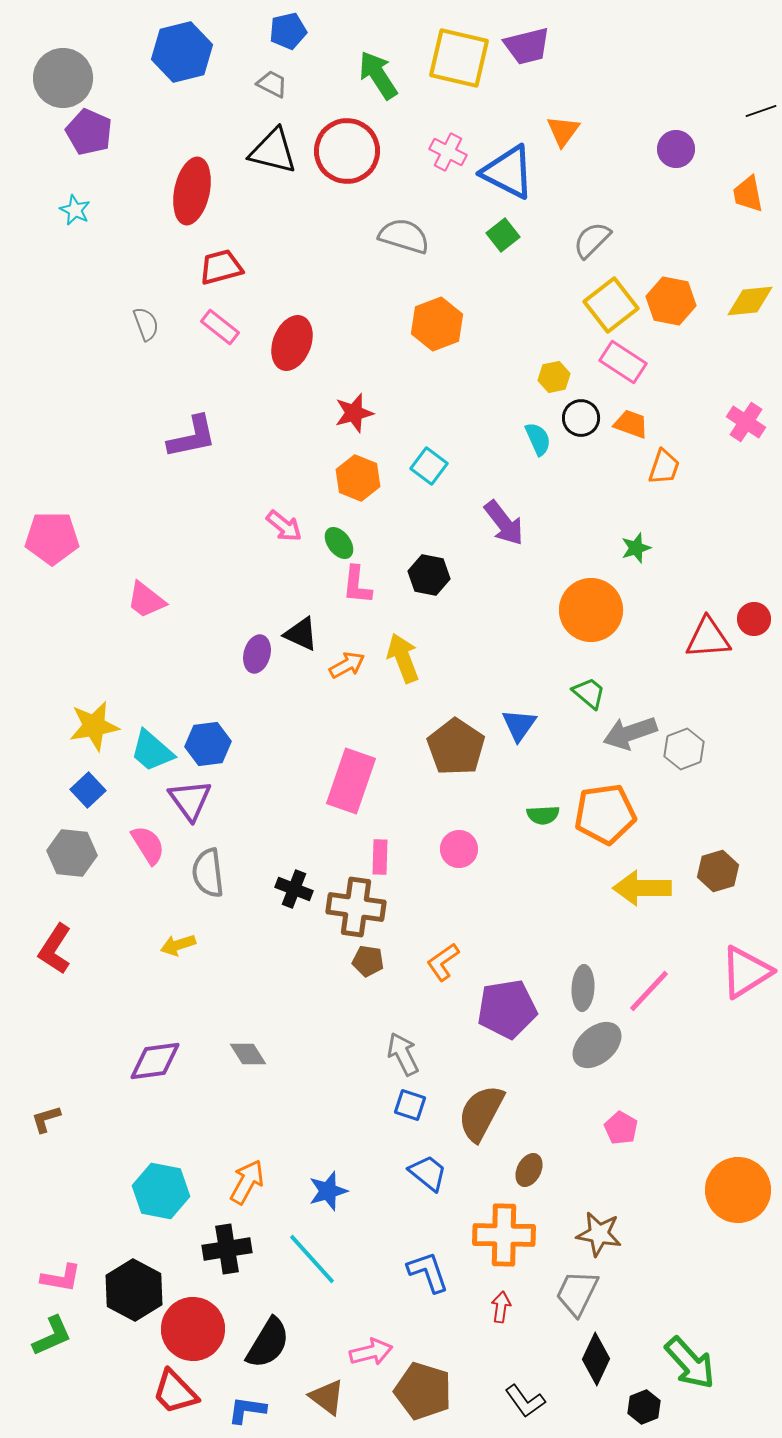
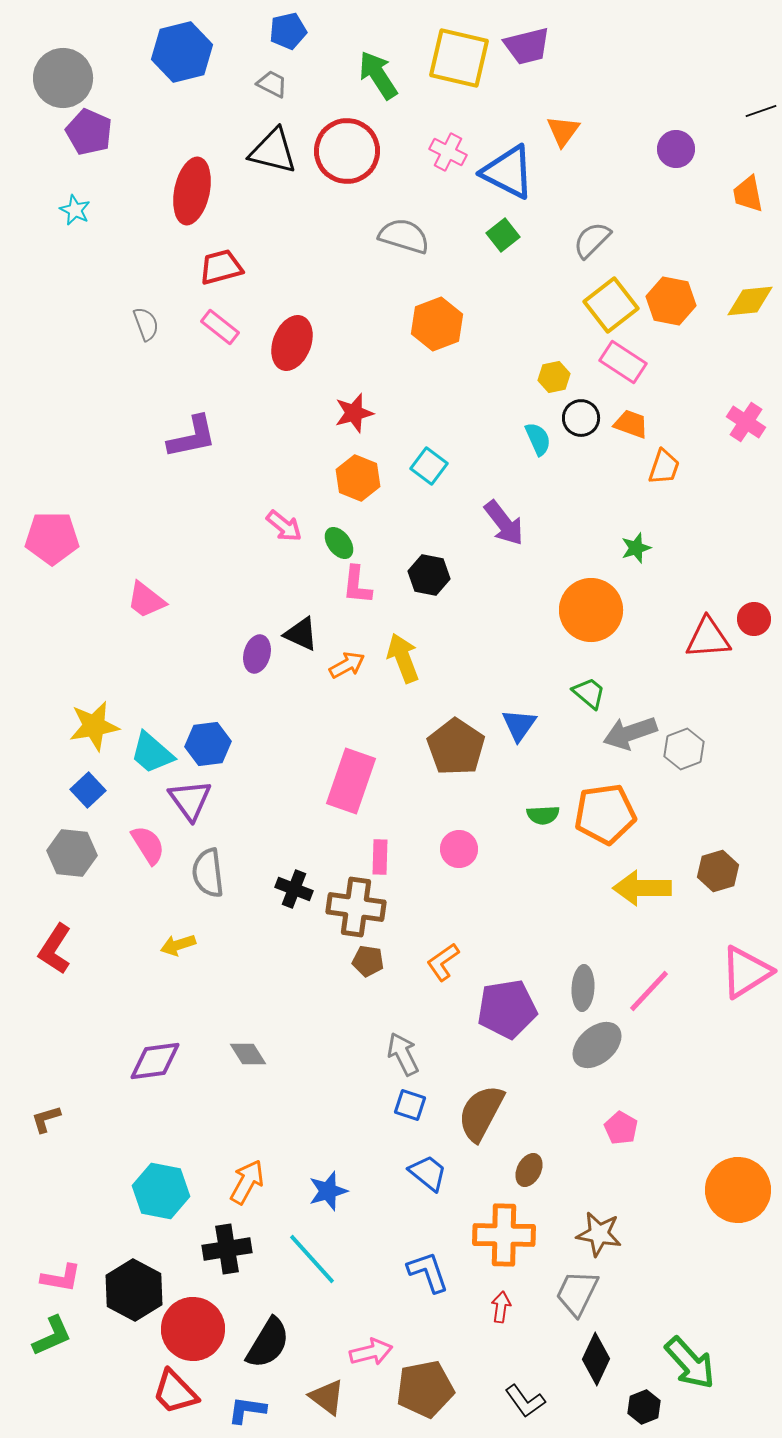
cyan trapezoid at (152, 751): moved 2 px down
brown pentagon at (423, 1391): moved 2 px right, 2 px up; rotated 28 degrees counterclockwise
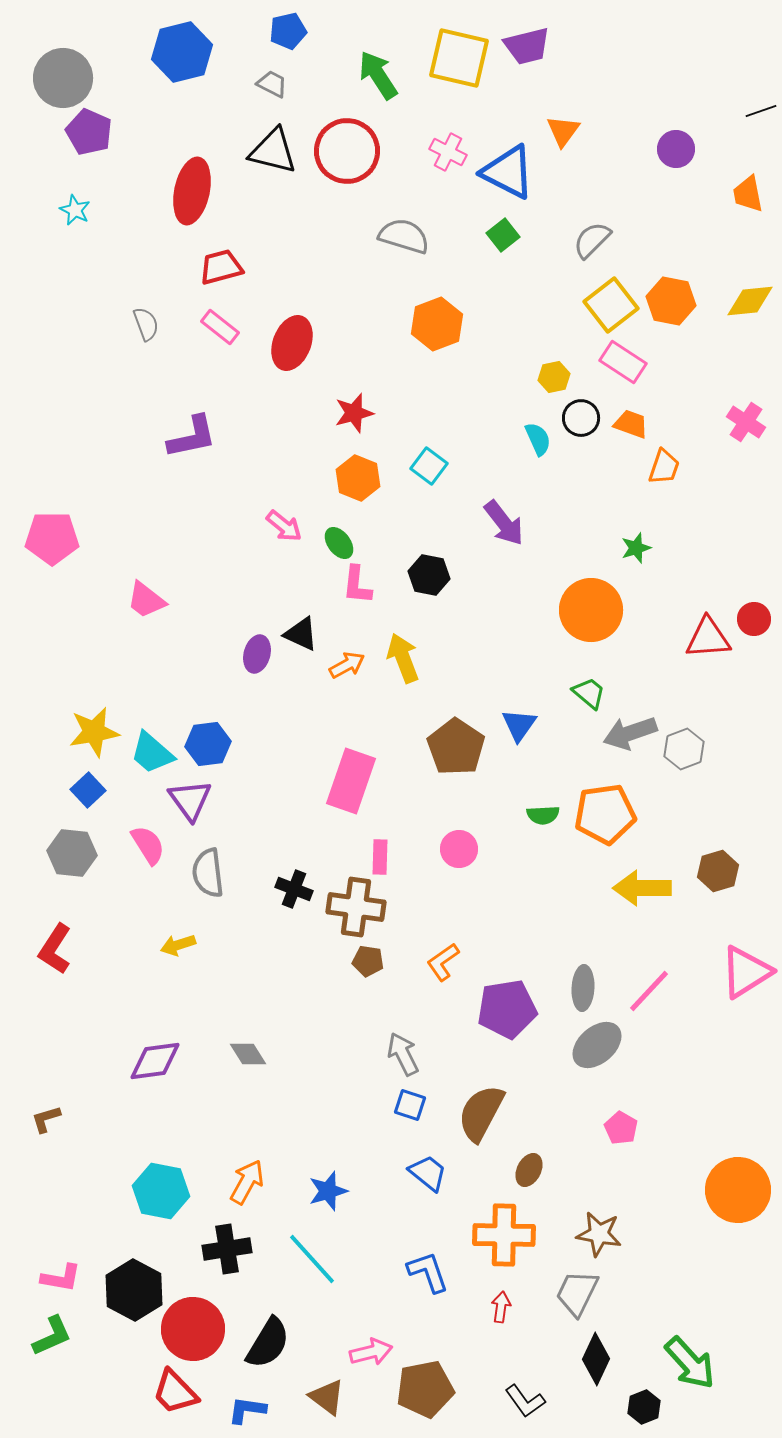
yellow star at (94, 726): moved 6 px down
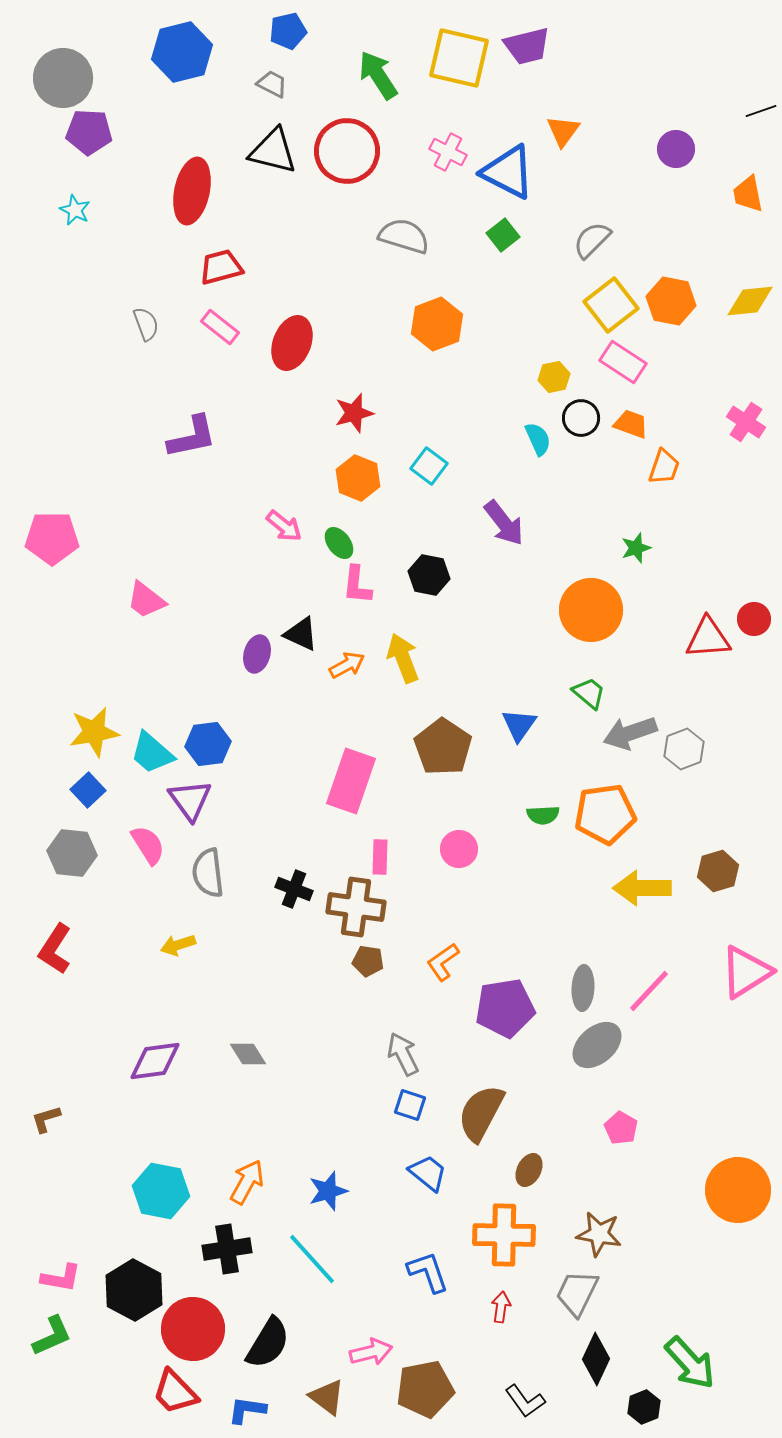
purple pentagon at (89, 132): rotated 21 degrees counterclockwise
brown pentagon at (456, 747): moved 13 px left
purple pentagon at (507, 1009): moved 2 px left, 1 px up
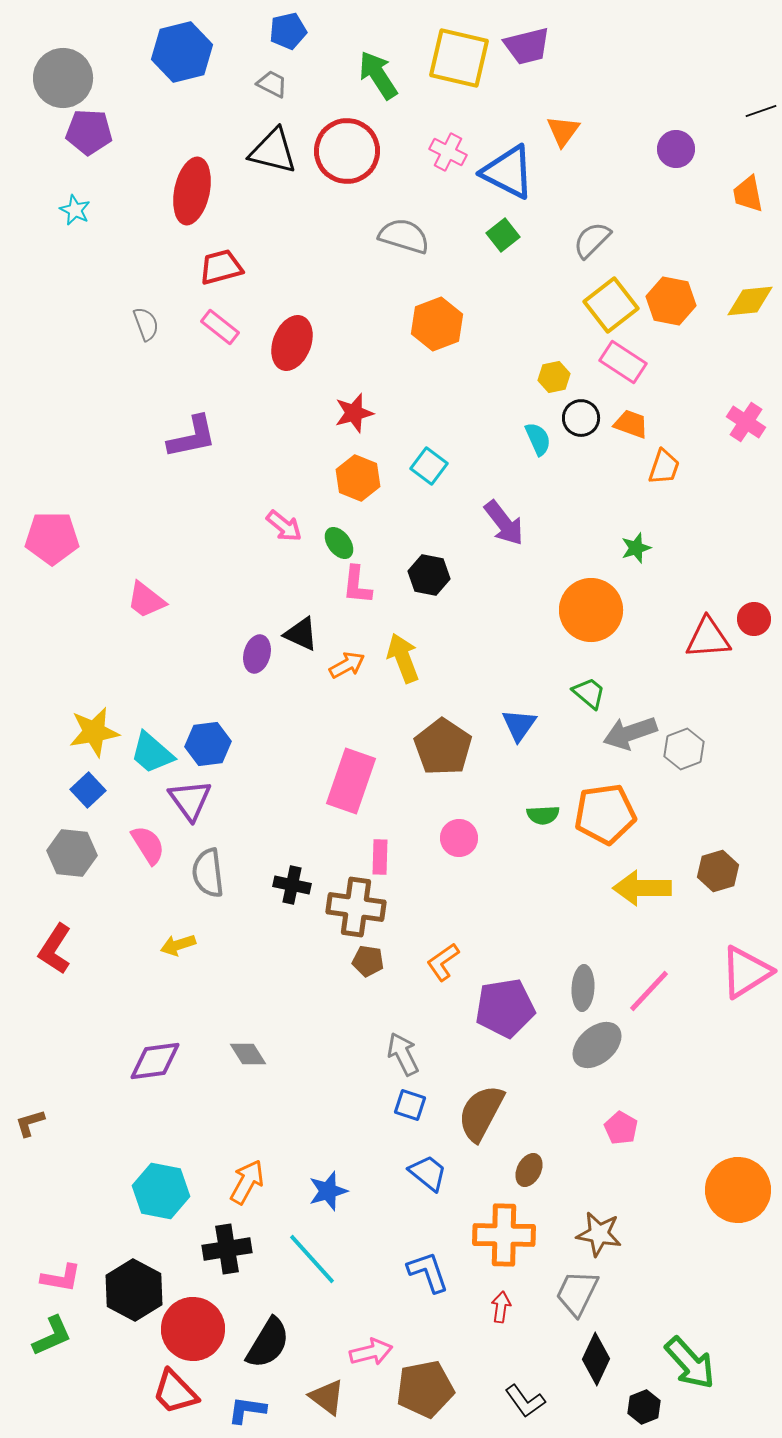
pink circle at (459, 849): moved 11 px up
black cross at (294, 889): moved 2 px left, 4 px up; rotated 9 degrees counterclockwise
brown L-shape at (46, 1119): moved 16 px left, 4 px down
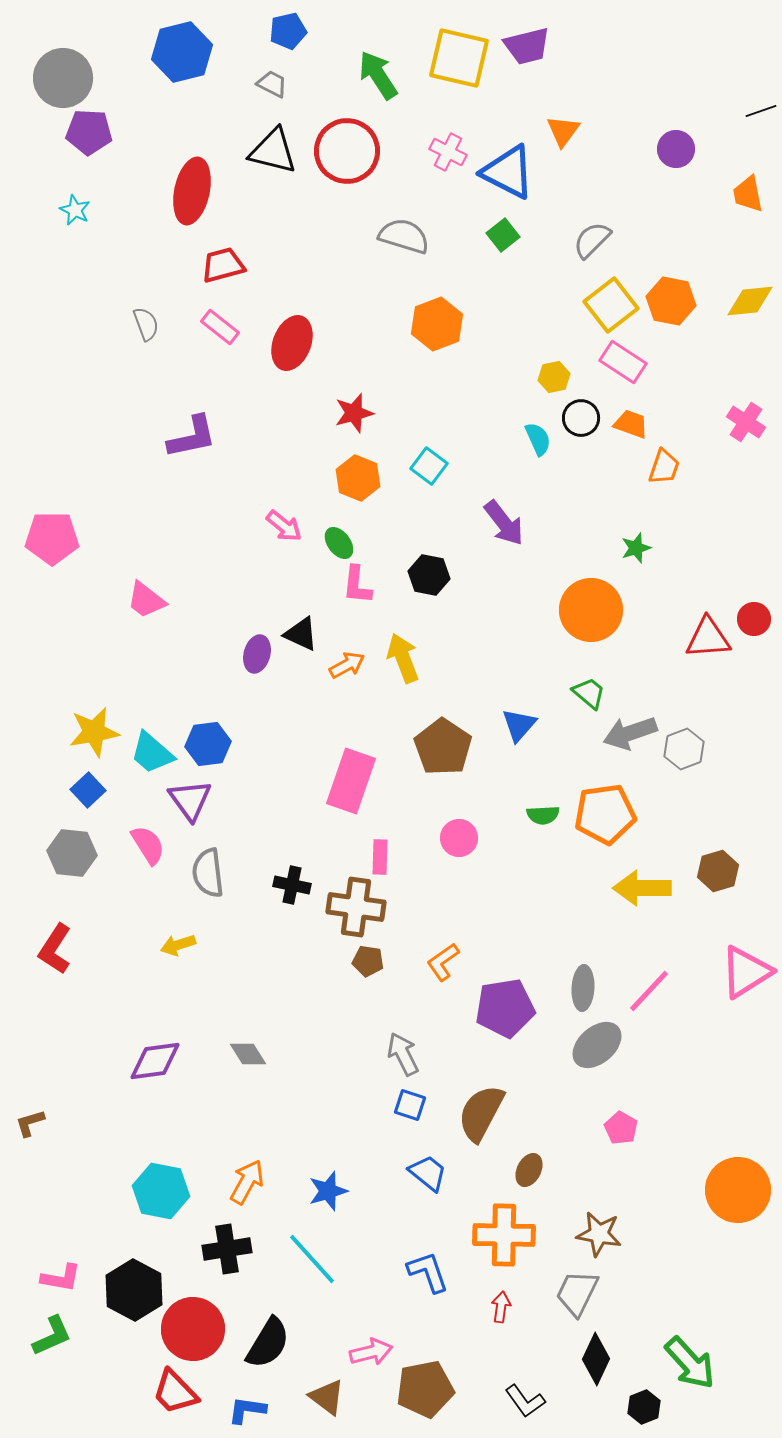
red trapezoid at (221, 267): moved 2 px right, 2 px up
blue triangle at (519, 725): rotated 6 degrees clockwise
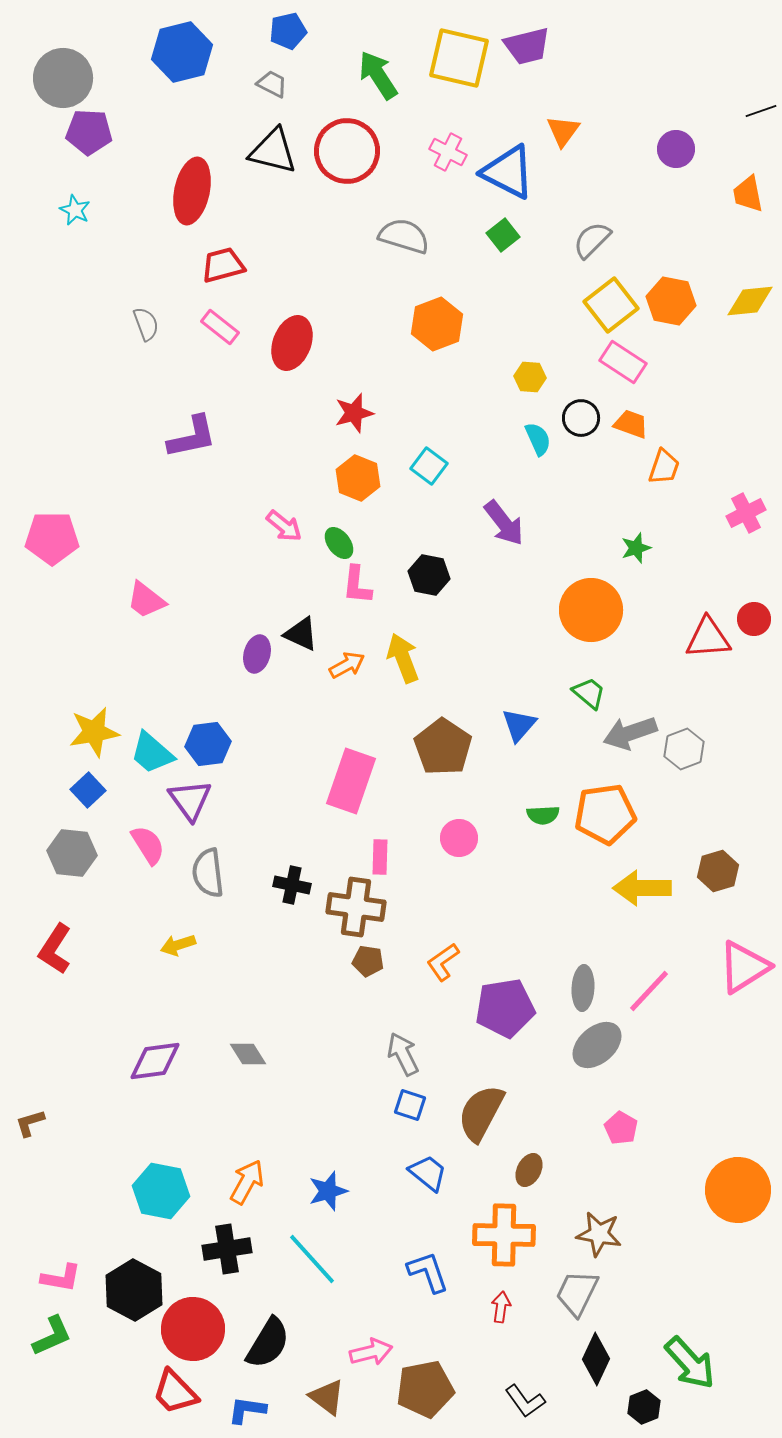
yellow hexagon at (554, 377): moved 24 px left; rotated 16 degrees clockwise
pink cross at (746, 422): moved 91 px down; rotated 30 degrees clockwise
pink triangle at (746, 972): moved 2 px left, 5 px up
